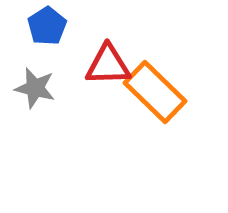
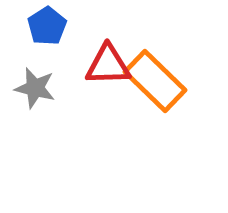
orange rectangle: moved 11 px up
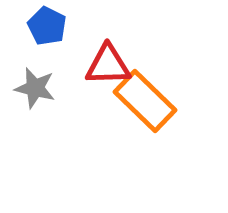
blue pentagon: rotated 12 degrees counterclockwise
orange rectangle: moved 10 px left, 20 px down
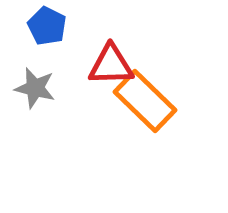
red triangle: moved 3 px right
